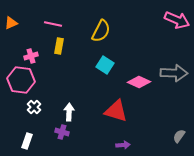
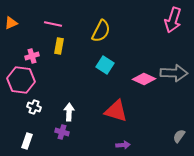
pink arrow: moved 4 px left; rotated 85 degrees clockwise
pink cross: moved 1 px right
pink diamond: moved 5 px right, 3 px up
white cross: rotated 24 degrees counterclockwise
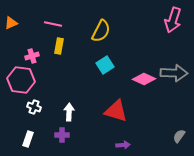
cyan square: rotated 24 degrees clockwise
purple cross: moved 3 px down; rotated 16 degrees counterclockwise
white rectangle: moved 1 px right, 2 px up
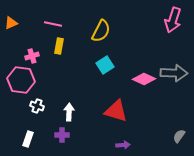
white cross: moved 3 px right, 1 px up
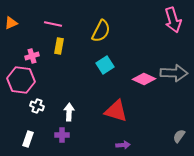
pink arrow: rotated 35 degrees counterclockwise
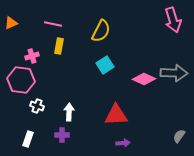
red triangle: moved 4 px down; rotated 20 degrees counterclockwise
purple arrow: moved 2 px up
